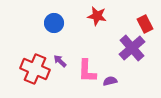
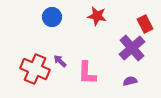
blue circle: moved 2 px left, 6 px up
pink L-shape: moved 2 px down
purple semicircle: moved 20 px right
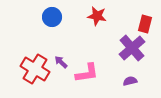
red rectangle: rotated 42 degrees clockwise
purple arrow: moved 1 px right, 1 px down
red cross: rotated 8 degrees clockwise
pink L-shape: rotated 100 degrees counterclockwise
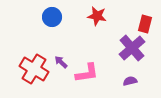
red cross: moved 1 px left
